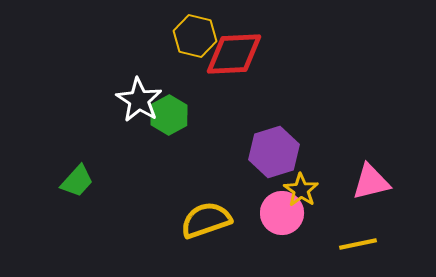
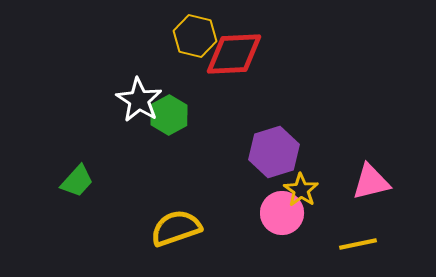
yellow semicircle: moved 30 px left, 8 px down
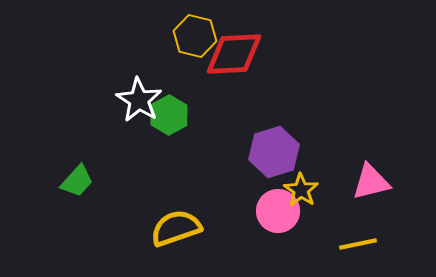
pink circle: moved 4 px left, 2 px up
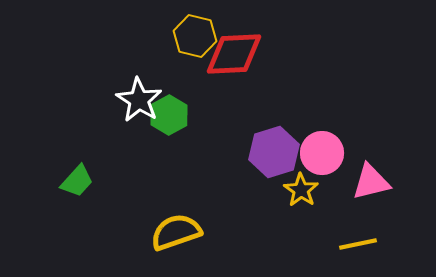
pink circle: moved 44 px right, 58 px up
yellow semicircle: moved 4 px down
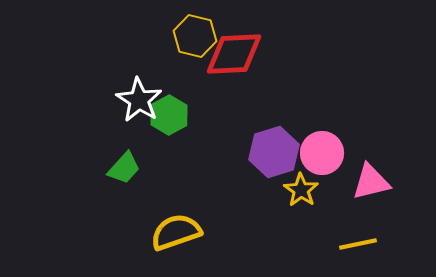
green trapezoid: moved 47 px right, 13 px up
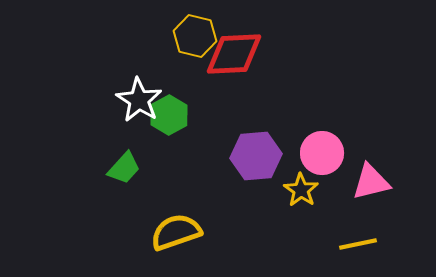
purple hexagon: moved 18 px left, 4 px down; rotated 12 degrees clockwise
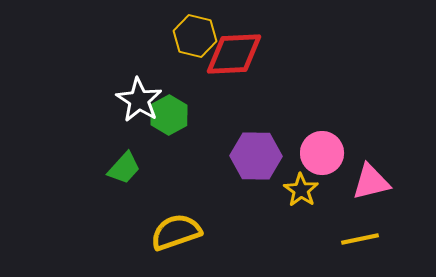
purple hexagon: rotated 6 degrees clockwise
yellow line: moved 2 px right, 5 px up
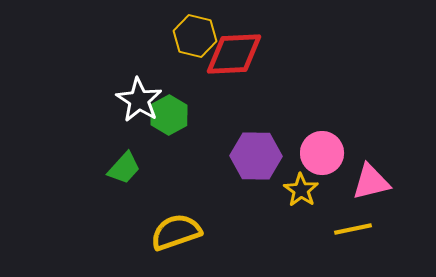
yellow line: moved 7 px left, 10 px up
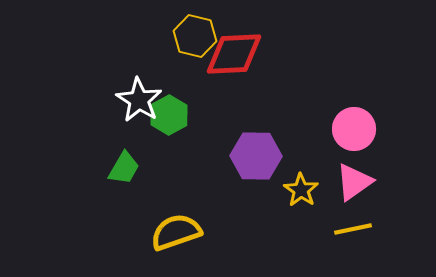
pink circle: moved 32 px right, 24 px up
green trapezoid: rotated 12 degrees counterclockwise
pink triangle: moved 17 px left; rotated 21 degrees counterclockwise
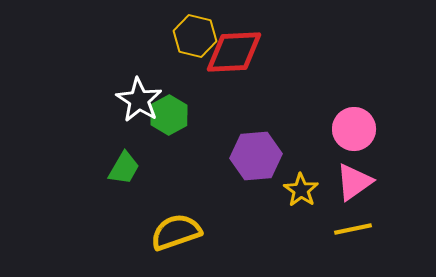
red diamond: moved 2 px up
purple hexagon: rotated 6 degrees counterclockwise
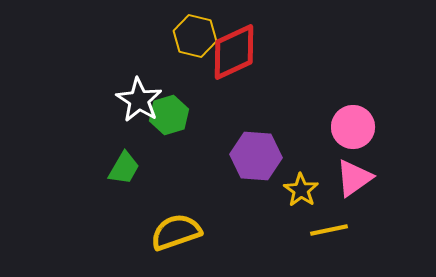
red diamond: rotated 22 degrees counterclockwise
green hexagon: rotated 12 degrees clockwise
pink circle: moved 1 px left, 2 px up
purple hexagon: rotated 9 degrees clockwise
pink triangle: moved 4 px up
yellow line: moved 24 px left, 1 px down
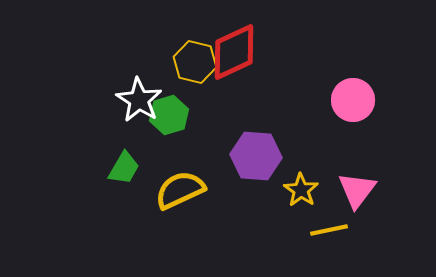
yellow hexagon: moved 26 px down
pink circle: moved 27 px up
pink triangle: moved 3 px right, 12 px down; rotated 18 degrees counterclockwise
yellow semicircle: moved 4 px right, 42 px up; rotated 6 degrees counterclockwise
